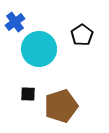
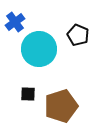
black pentagon: moved 4 px left; rotated 15 degrees counterclockwise
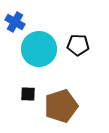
blue cross: rotated 24 degrees counterclockwise
black pentagon: moved 10 px down; rotated 20 degrees counterclockwise
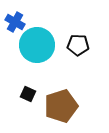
cyan circle: moved 2 px left, 4 px up
black square: rotated 21 degrees clockwise
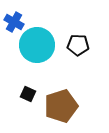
blue cross: moved 1 px left
